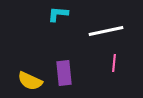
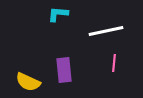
purple rectangle: moved 3 px up
yellow semicircle: moved 2 px left, 1 px down
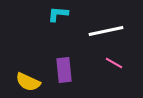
pink line: rotated 66 degrees counterclockwise
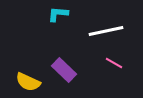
purple rectangle: rotated 40 degrees counterclockwise
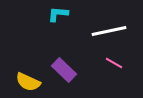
white line: moved 3 px right
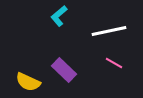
cyan L-shape: moved 1 px right, 2 px down; rotated 45 degrees counterclockwise
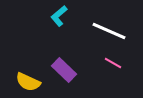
white line: rotated 36 degrees clockwise
pink line: moved 1 px left
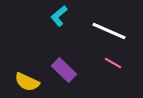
yellow semicircle: moved 1 px left
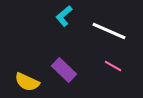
cyan L-shape: moved 5 px right
pink line: moved 3 px down
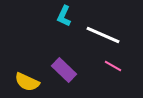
cyan L-shape: rotated 25 degrees counterclockwise
white line: moved 6 px left, 4 px down
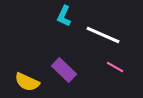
pink line: moved 2 px right, 1 px down
